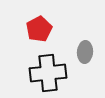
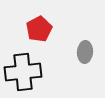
black cross: moved 25 px left, 1 px up
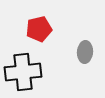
red pentagon: rotated 15 degrees clockwise
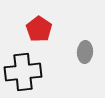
red pentagon: rotated 25 degrees counterclockwise
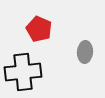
red pentagon: rotated 10 degrees counterclockwise
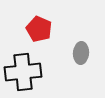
gray ellipse: moved 4 px left, 1 px down
